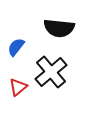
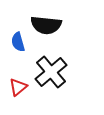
black semicircle: moved 13 px left, 3 px up
blue semicircle: moved 2 px right, 5 px up; rotated 54 degrees counterclockwise
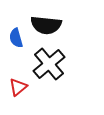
blue semicircle: moved 2 px left, 4 px up
black cross: moved 2 px left, 8 px up
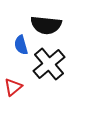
blue semicircle: moved 5 px right, 7 px down
red triangle: moved 5 px left
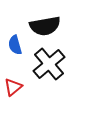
black semicircle: moved 1 px left, 1 px down; rotated 16 degrees counterclockwise
blue semicircle: moved 6 px left
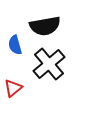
red triangle: moved 1 px down
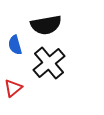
black semicircle: moved 1 px right, 1 px up
black cross: moved 1 px up
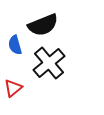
black semicircle: moved 3 px left; rotated 12 degrees counterclockwise
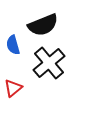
blue semicircle: moved 2 px left
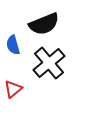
black semicircle: moved 1 px right, 1 px up
red triangle: moved 1 px down
